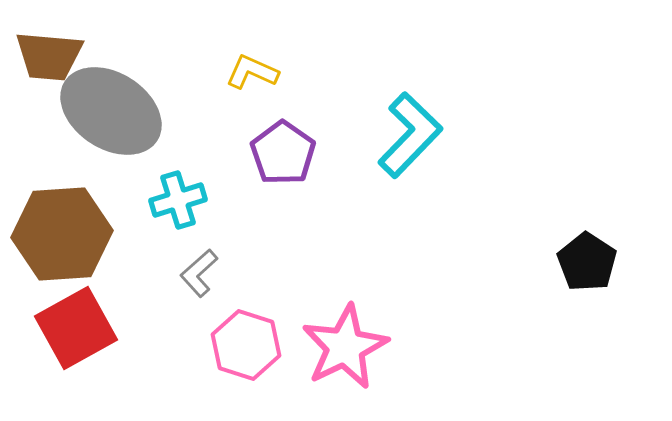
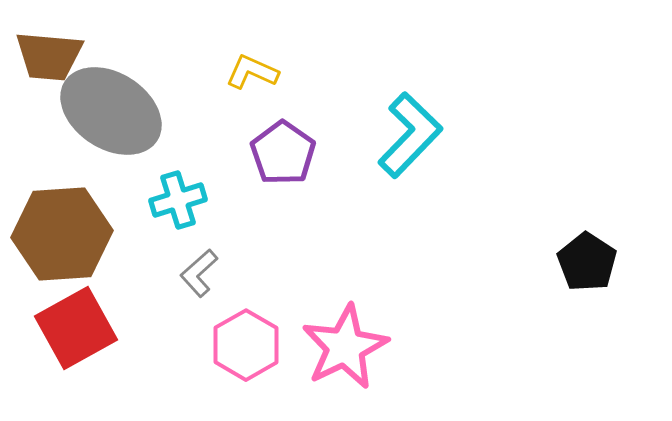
pink hexagon: rotated 12 degrees clockwise
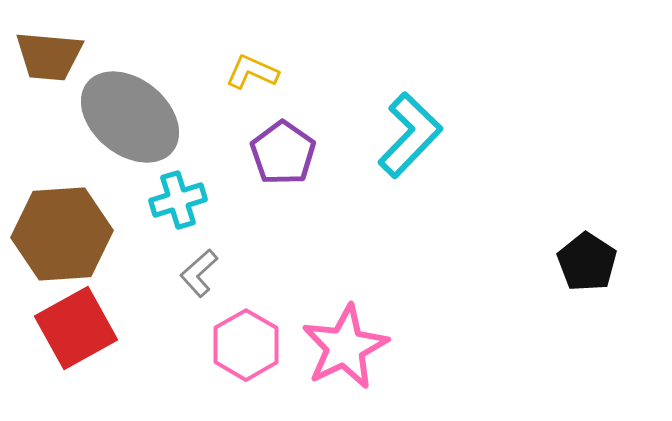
gray ellipse: moved 19 px right, 6 px down; rotated 6 degrees clockwise
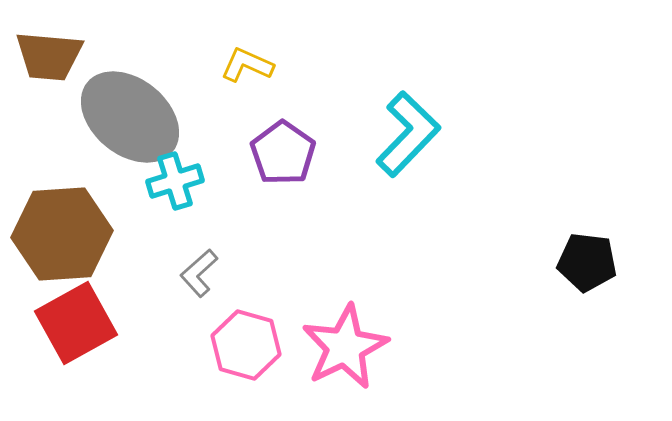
yellow L-shape: moved 5 px left, 7 px up
cyan L-shape: moved 2 px left, 1 px up
cyan cross: moved 3 px left, 19 px up
black pentagon: rotated 26 degrees counterclockwise
red square: moved 5 px up
pink hexagon: rotated 14 degrees counterclockwise
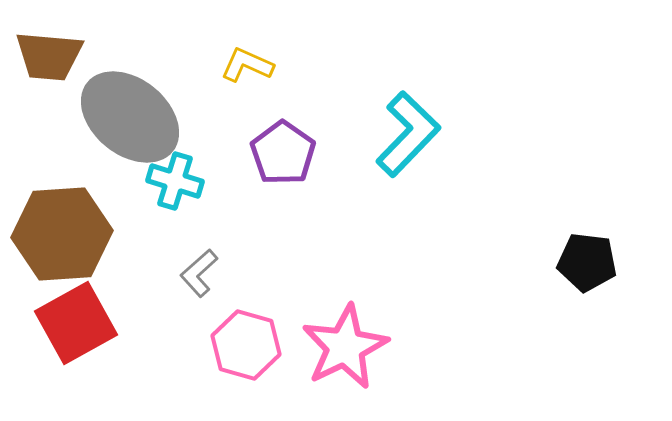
cyan cross: rotated 34 degrees clockwise
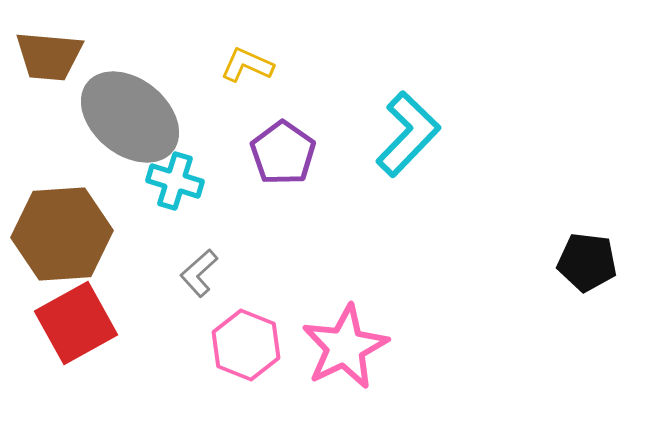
pink hexagon: rotated 6 degrees clockwise
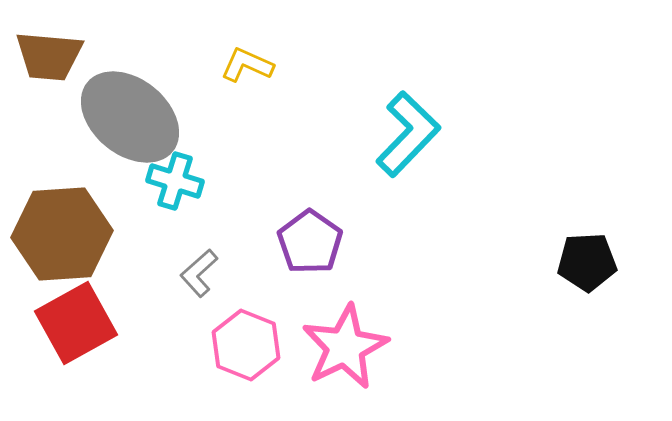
purple pentagon: moved 27 px right, 89 px down
black pentagon: rotated 10 degrees counterclockwise
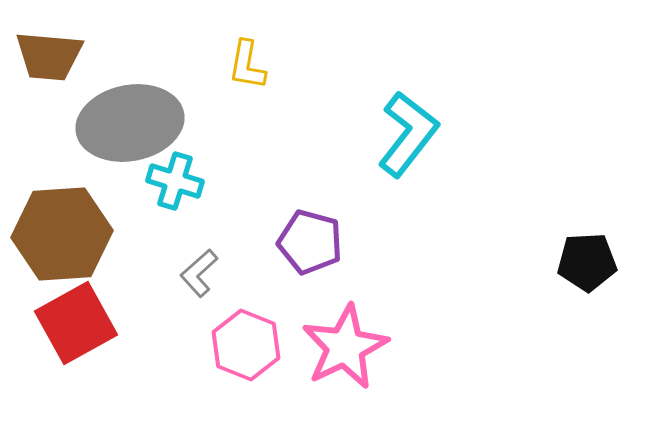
yellow L-shape: rotated 104 degrees counterclockwise
gray ellipse: moved 6 px down; rotated 50 degrees counterclockwise
cyan L-shape: rotated 6 degrees counterclockwise
purple pentagon: rotated 20 degrees counterclockwise
